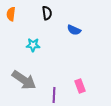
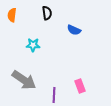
orange semicircle: moved 1 px right, 1 px down
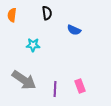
purple line: moved 1 px right, 6 px up
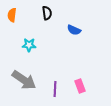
cyan star: moved 4 px left
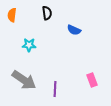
pink rectangle: moved 12 px right, 6 px up
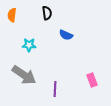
blue semicircle: moved 8 px left, 5 px down
gray arrow: moved 5 px up
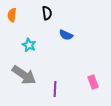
cyan star: rotated 24 degrees clockwise
pink rectangle: moved 1 px right, 2 px down
